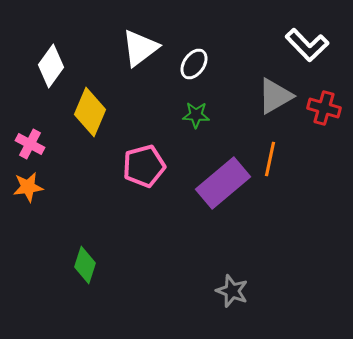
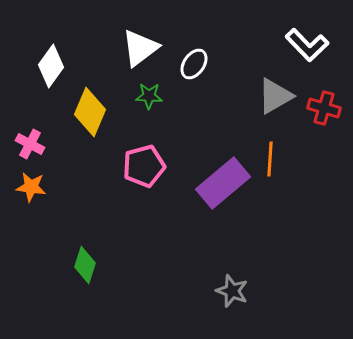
green star: moved 47 px left, 19 px up
orange line: rotated 8 degrees counterclockwise
orange star: moved 3 px right; rotated 16 degrees clockwise
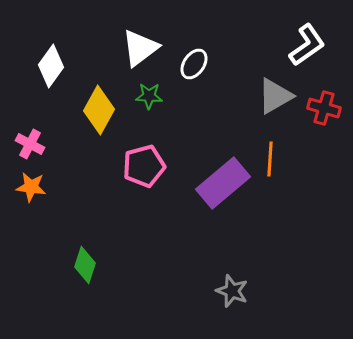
white L-shape: rotated 81 degrees counterclockwise
yellow diamond: moved 9 px right, 2 px up; rotated 6 degrees clockwise
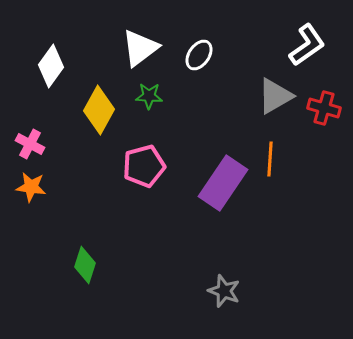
white ellipse: moved 5 px right, 9 px up
purple rectangle: rotated 16 degrees counterclockwise
gray star: moved 8 px left
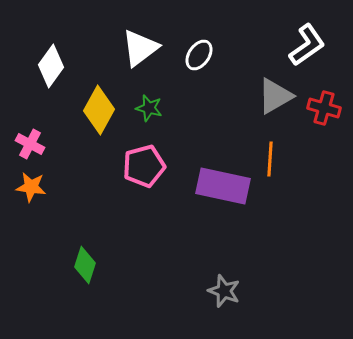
green star: moved 12 px down; rotated 12 degrees clockwise
purple rectangle: moved 3 px down; rotated 68 degrees clockwise
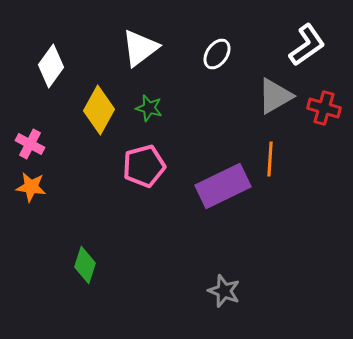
white ellipse: moved 18 px right, 1 px up
purple rectangle: rotated 38 degrees counterclockwise
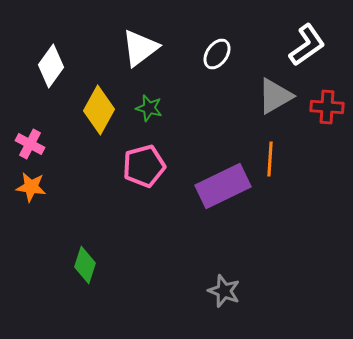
red cross: moved 3 px right, 1 px up; rotated 12 degrees counterclockwise
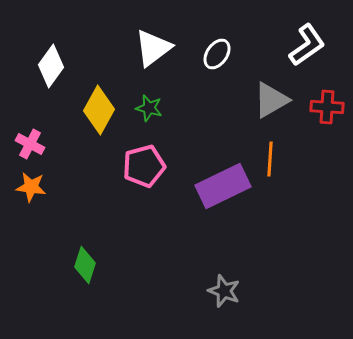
white triangle: moved 13 px right
gray triangle: moved 4 px left, 4 px down
